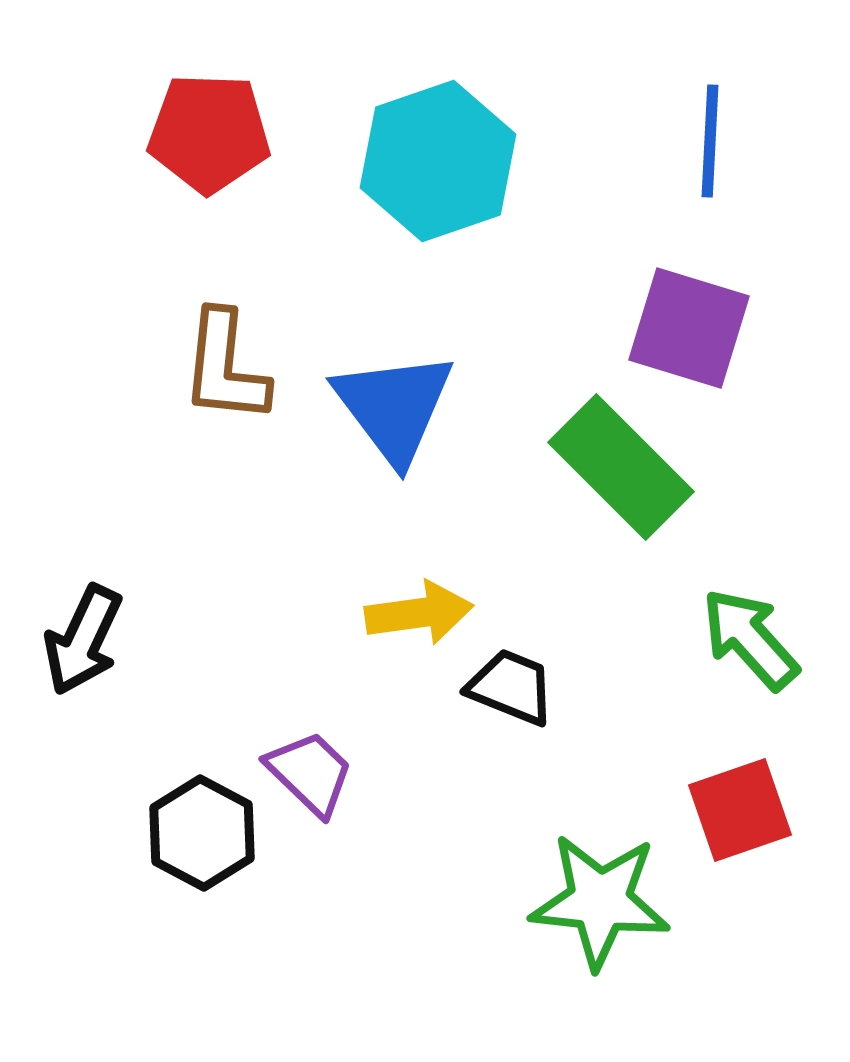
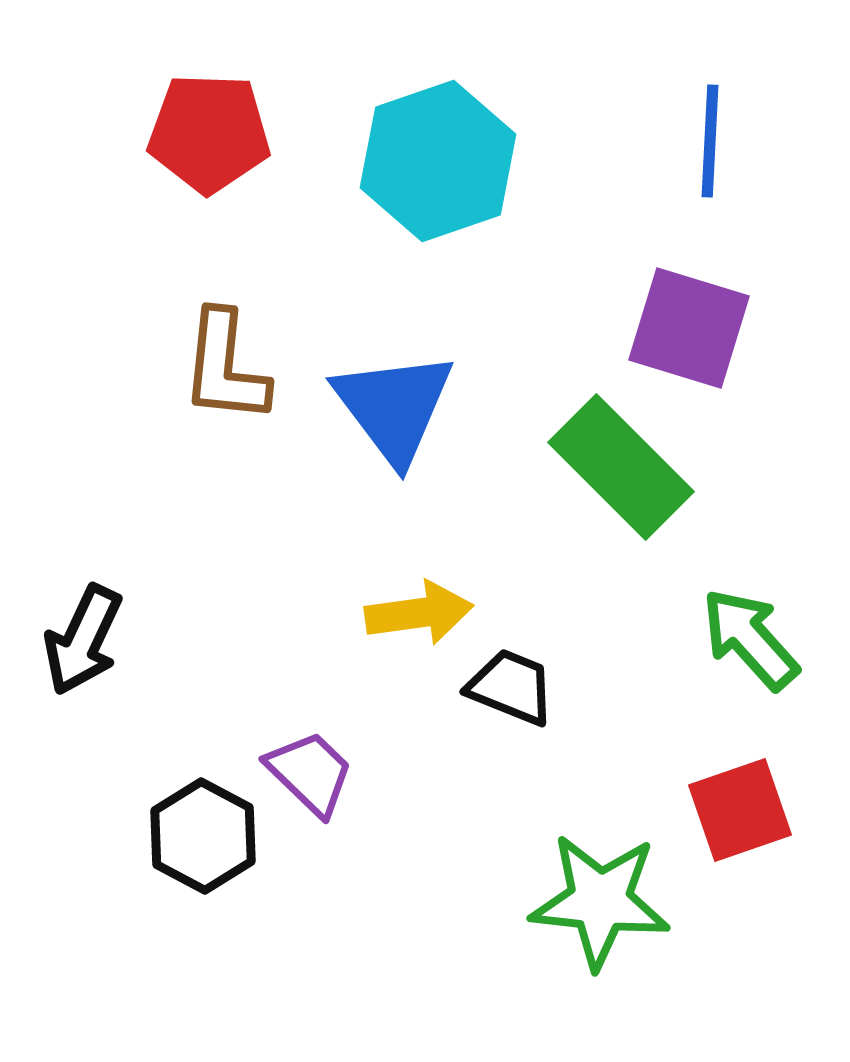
black hexagon: moved 1 px right, 3 px down
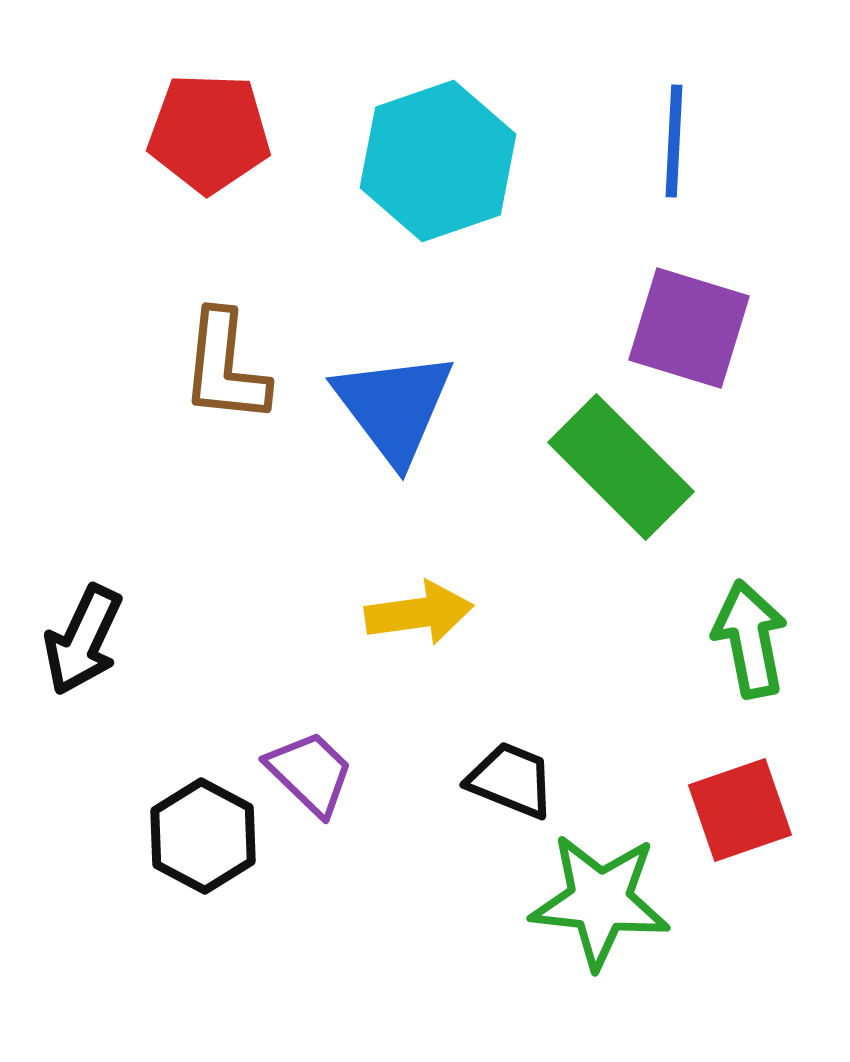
blue line: moved 36 px left
green arrow: rotated 31 degrees clockwise
black trapezoid: moved 93 px down
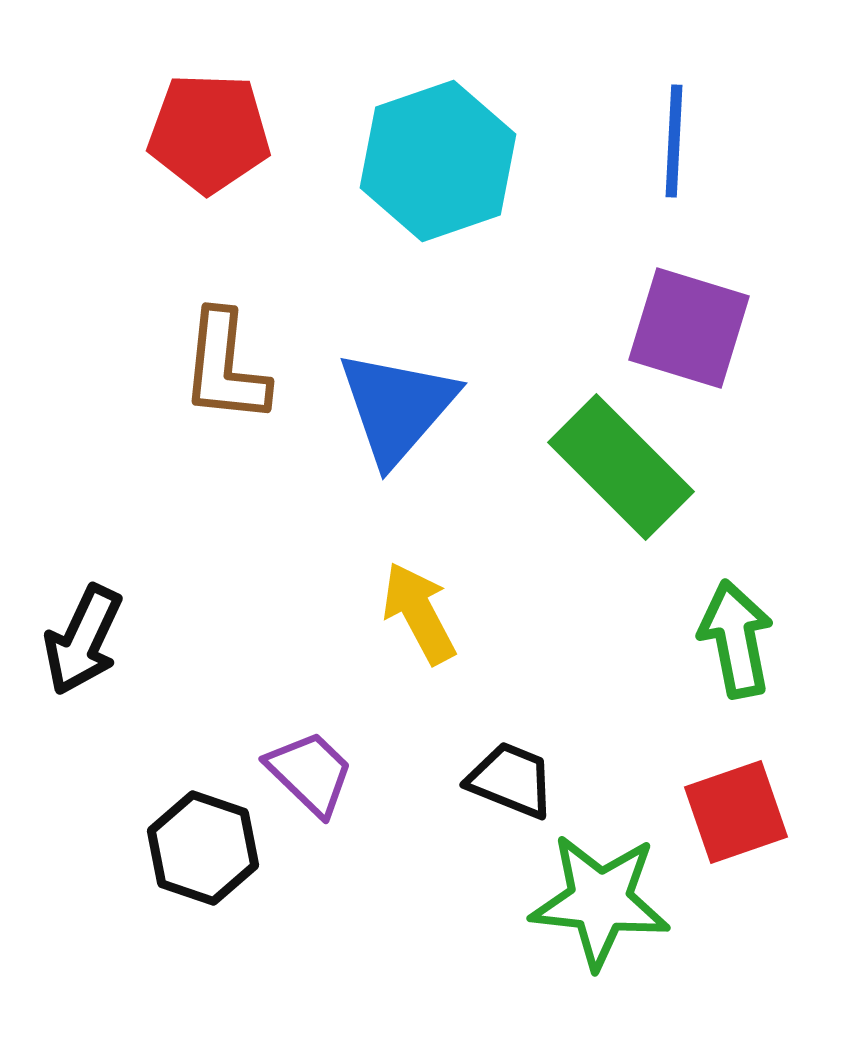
blue triangle: moved 3 px right; rotated 18 degrees clockwise
yellow arrow: rotated 110 degrees counterclockwise
green arrow: moved 14 px left
red square: moved 4 px left, 2 px down
black hexagon: moved 12 px down; rotated 9 degrees counterclockwise
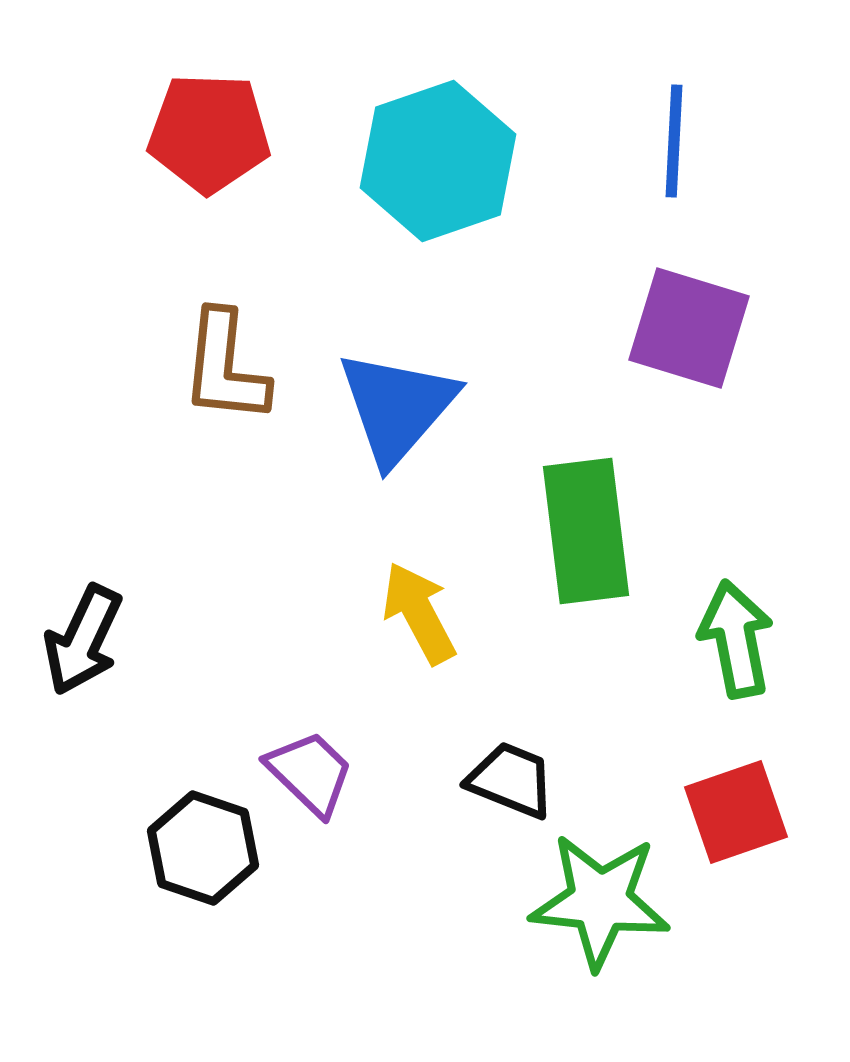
green rectangle: moved 35 px left, 64 px down; rotated 38 degrees clockwise
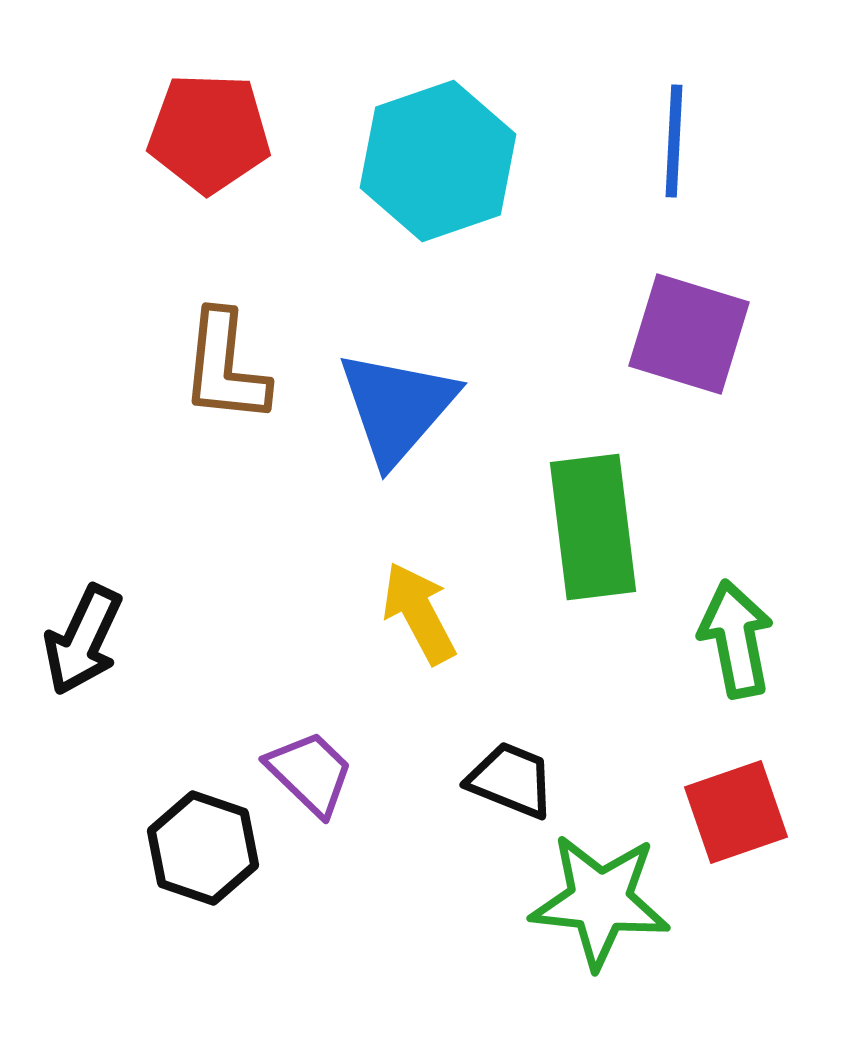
purple square: moved 6 px down
green rectangle: moved 7 px right, 4 px up
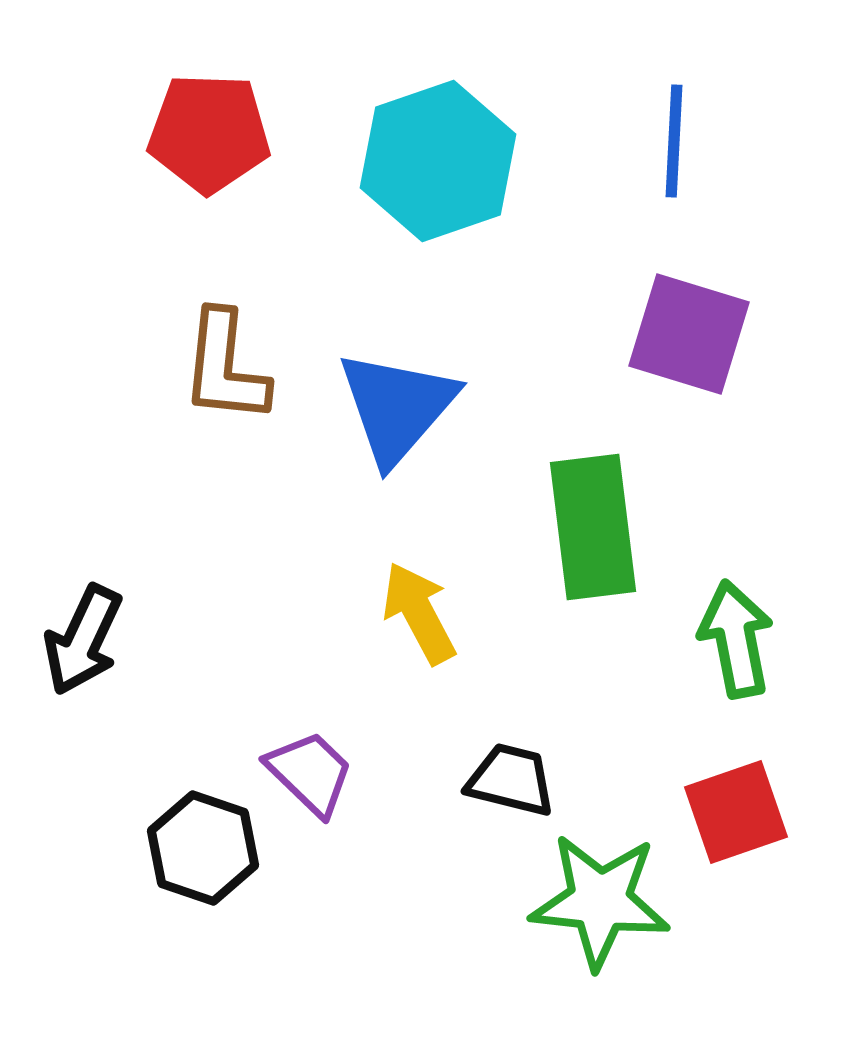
black trapezoid: rotated 8 degrees counterclockwise
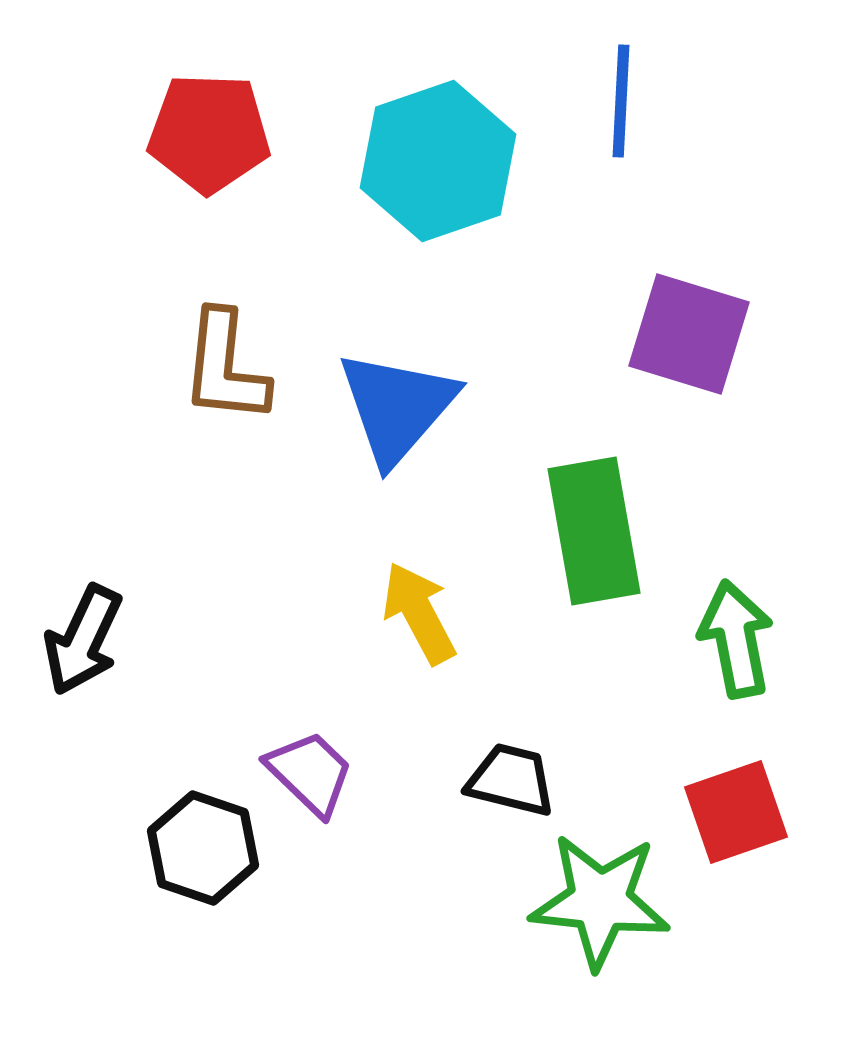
blue line: moved 53 px left, 40 px up
green rectangle: moved 1 px right, 4 px down; rotated 3 degrees counterclockwise
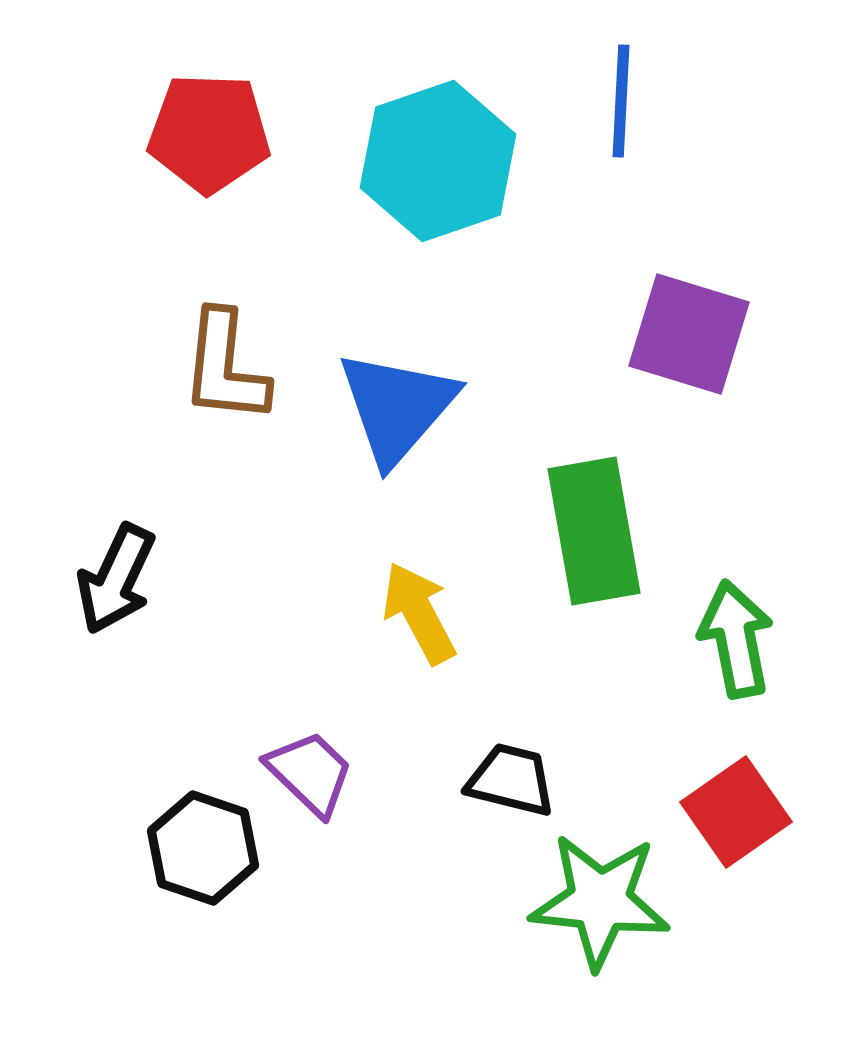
black arrow: moved 33 px right, 61 px up
red square: rotated 16 degrees counterclockwise
